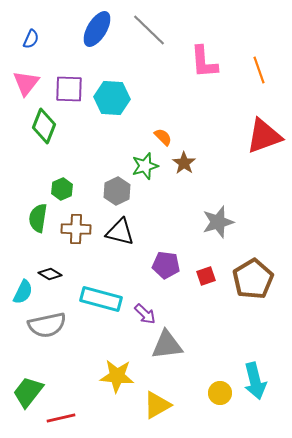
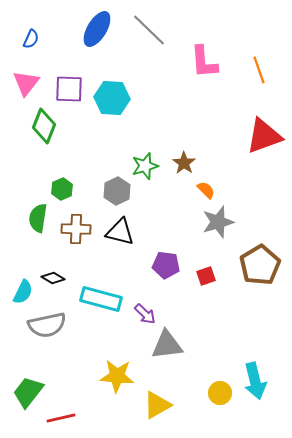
orange semicircle: moved 43 px right, 53 px down
black diamond: moved 3 px right, 4 px down
brown pentagon: moved 7 px right, 14 px up
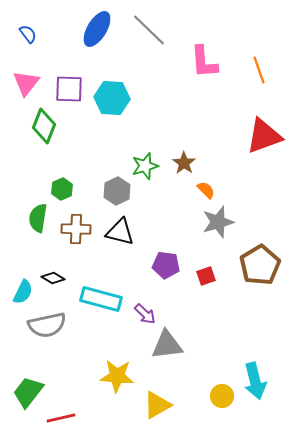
blue semicircle: moved 3 px left, 5 px up; rotated 60 degrees counterclockwise
yellow circle: moved 2 px right, 3 px down
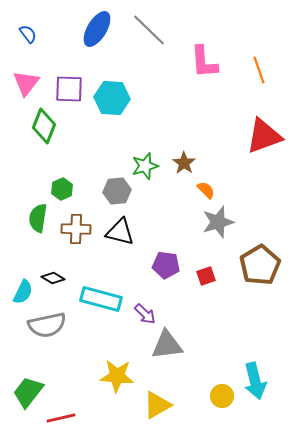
gray hexagon: rotated 20 degrees clockwise
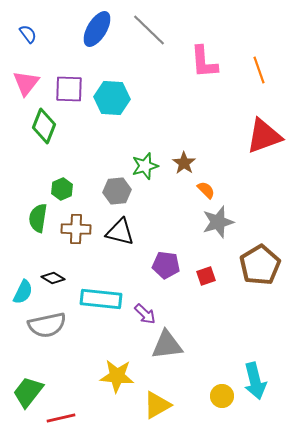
cyan rectangle: rotated 9 degrees counterclockwise
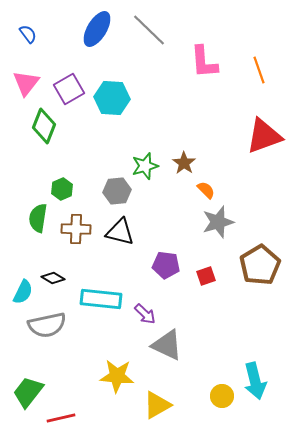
purple square: rotated 32 degrees counterclockwise
gray triangle: rotated 32 degrees clockwise
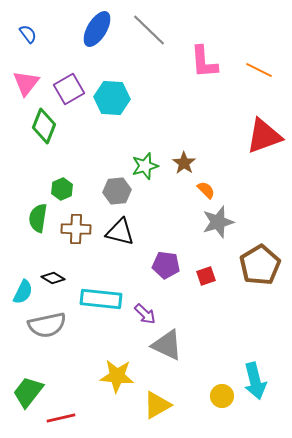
orange line: rotated 44 degrees counterclockwise
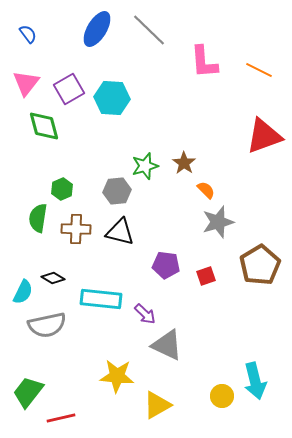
green diamond: rotated 36 degrees counterclockwise
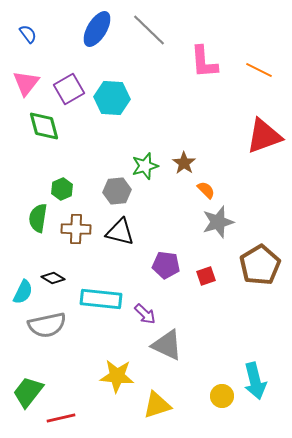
yellow triangle: rotated 12 degrees clockwise
